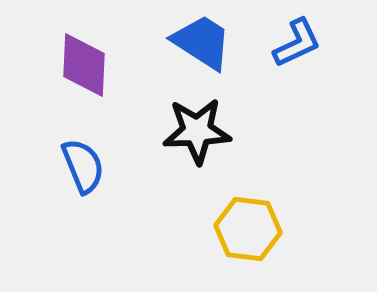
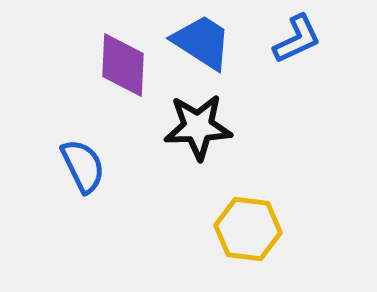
blue L-shape: moved 4 px up
purple diamond: moved 39 px right
black star: moved 1 px right, 4 px up
blue semicircle: rotated 4 degrees counterclockwise
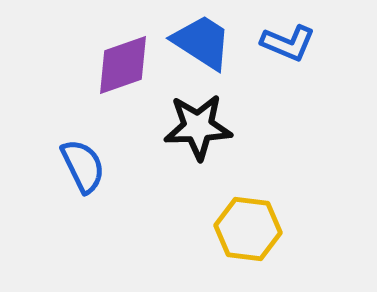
blue L-shape: moved 9 px left, 4 px down; rotated 48 degrees clockwise
purple diamond: rotated 68 degrees clockwise
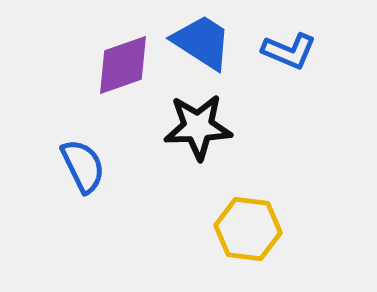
blue L-shape: moved 1 px right, 8 px down
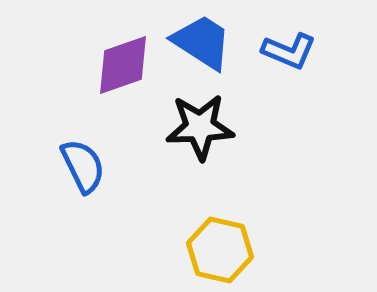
black star: moved 2 px right
yellow hexagon: moved 28 px left, 21 px down; rotated 6 degrees clockwise
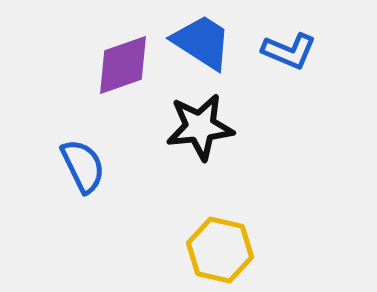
black star: rotated 4 degrees counterclockwise
